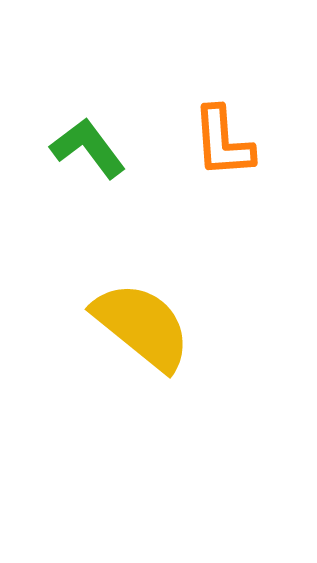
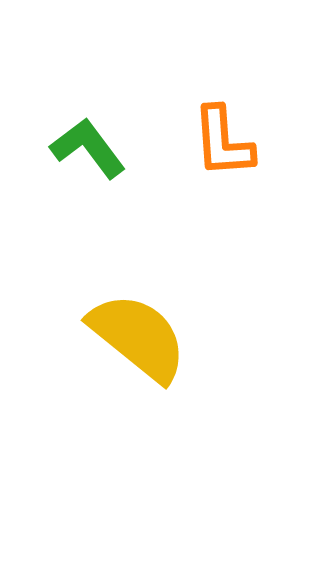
yellow semicircle: moved 4 px left, 11 px down
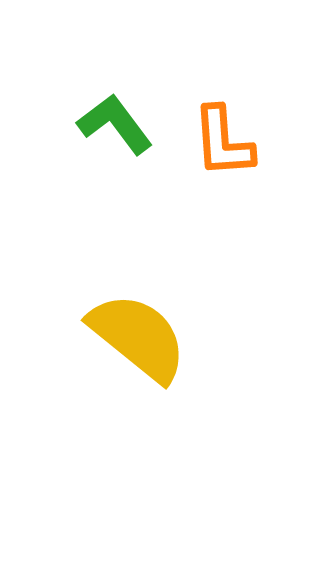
green L-shape: moved 27 px right, 24 px up
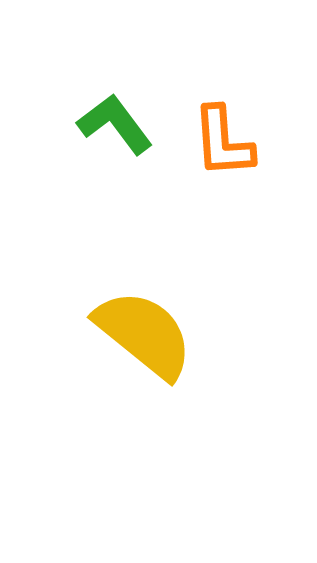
yellow semicircle: moved 6 px right, 3 px up
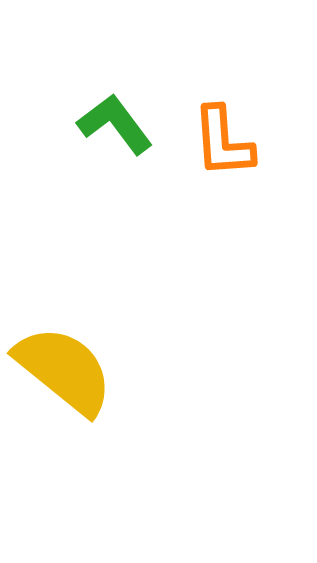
yellow semicircle: moved 80 px left, 36 px down
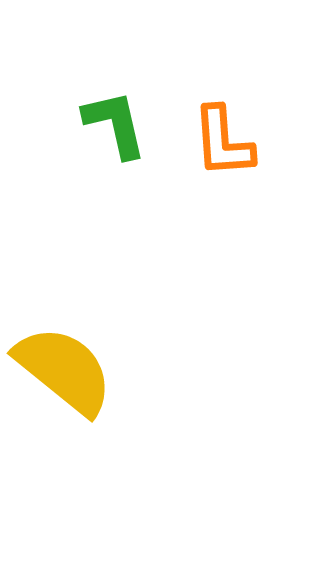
green L-shape: rotated 24 degrees clockwise
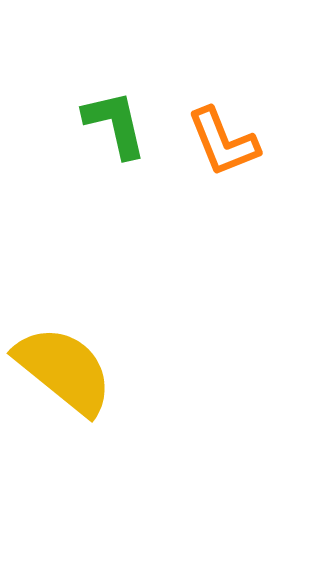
orange L-shape: rotated 18 degrees counterclockwise
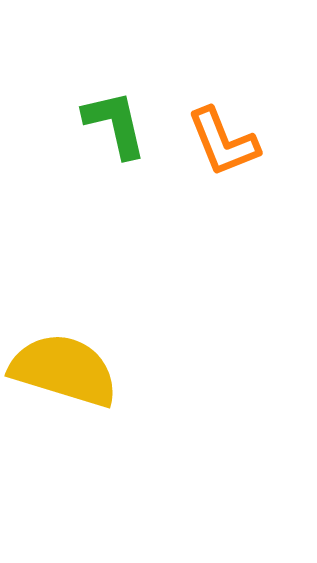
yellow semicircle: rotated 22 degrees counterclockwise
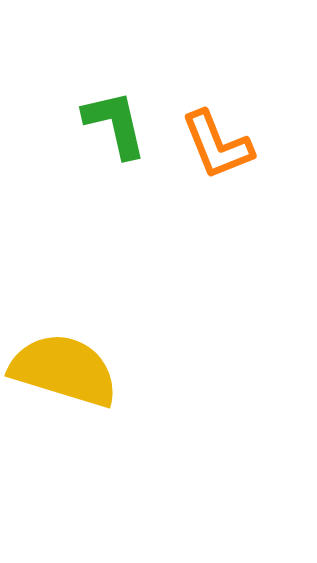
orange L-shape: moved 6 px left, 3 px down
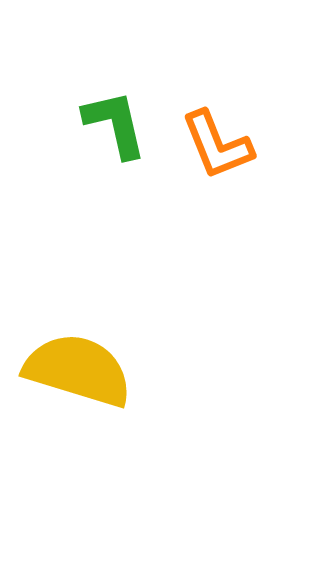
yellow semicircle: moved 14 px right
